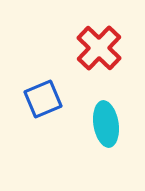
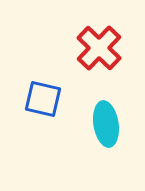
blue square: rotated 36 degrees clockwise
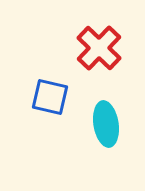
blue square: moved 7 px right, 2 px up
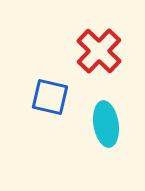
red cross: moved 3 px down
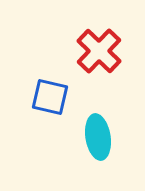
cyan ellipse: moved 8 px left, 13 px down
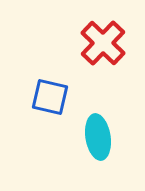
red cross: moved 4 px right, 8 px up
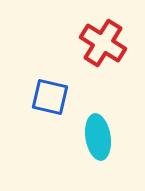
red cross: rotated 12 degrees counterclockwise
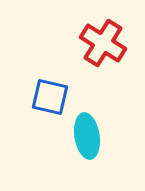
cyan ellipse: moved 11 px left, 1 px up
